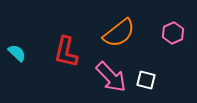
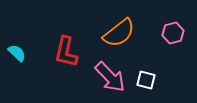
pink hexagon: rotated 10 degrees clockwise
pink arrow: moved 1 px left
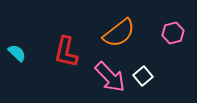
white square: moved 3 px left, 4 px up; rotated 36 degrees clockwise
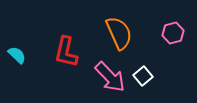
orange semicircle: rotated 76 degrees counterclockwise
cyan semicircle: moved 2 px down
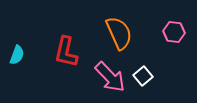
pink hexagon: moved 1 px right, 1 px up; rotated 20 degrees clockwise
cyan semicircle: rotated 66 degrees clockwise
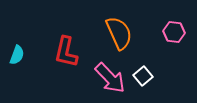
pink arrow: moved 1 px down
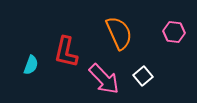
cyan semicircle: moved 14 px right, 10 px down
pink arrow: moved 6 px left, 1 px down
